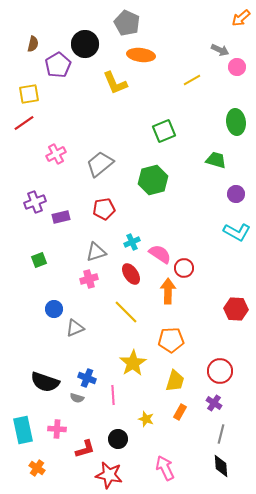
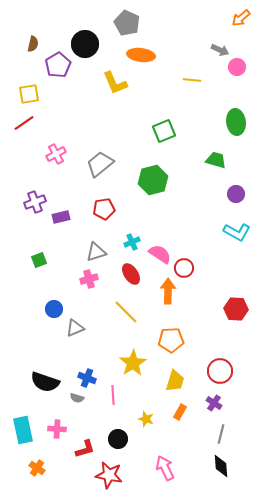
yellow line at (192, 80): rotated 36 degrees clockwise
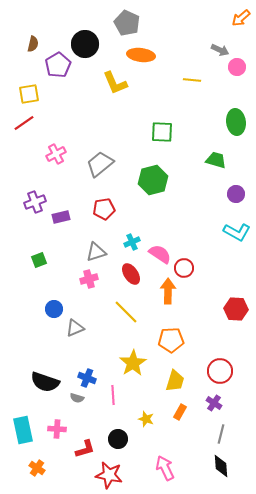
green square at (164, 131): moved 2 px left, 1 px down; rotated 25 degrees clockwise
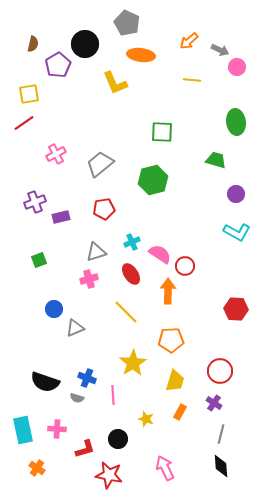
orange arrow at (241, 18): moved 52 px left, 23 px down
red circle at (184, 268): moved 1 px right, 2 px up
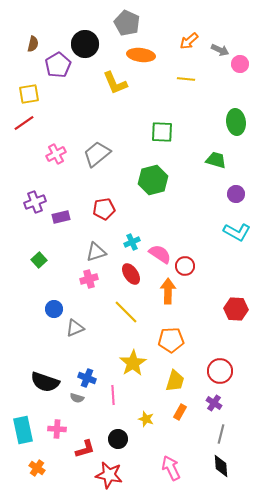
pink circle at (237, 67): moved 3 px right, 3 px up
yellow line at (192, 80): moved 6 px left, 1 px up
gray trapezoid at (100, 164): moved 3 px left, 10 px up
green square at (39, 260): rotated 21 degrees counterclockwise
pink arrow at (165, 468): moved 6 px right
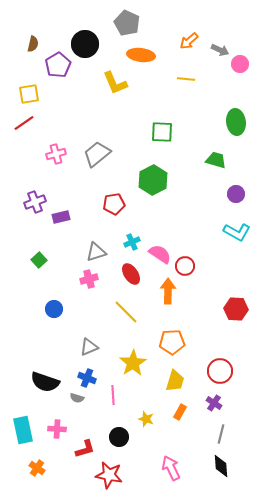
pink cross at (56, 154): rotated 12 degrees clockwise
green hexagon at (153, 180): rotated 12 degrees counterclockwise
red pentagon at (104, 209): moved 10 px right, 5 px up
gray triangle at (75, 328): moved 14 px right, 19 px down
orange pentagon at (171, 340): moved 1 px right, 2 px down
black circle at (118, 439): moved 1 px right, 2 px up
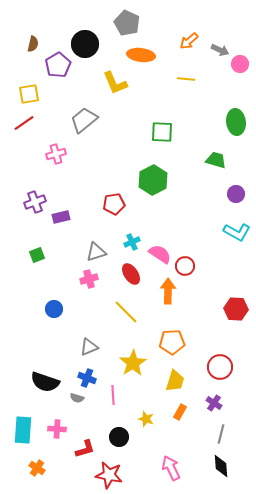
gray trapezoid at (97, 154): moved 13 px left, 34 px up
green square at (39, 260): moved 2 px left, 5 px up; rotated 21 degrees clockwise
red circle at (220, 371): moved 4 px up
cyan rectangle at (23, 430): rotated 16 degrees clockwise
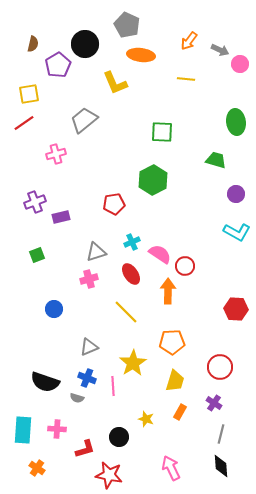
gray pentagon at (127, 23): moved 2 px down
orange arrow at (189, 41): rotated 12 degrees counterclockwise
pink line at (113, 395): moved 9 px up
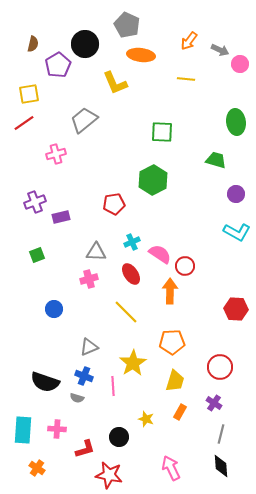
gray triangle at (96, 252): rotated 20 degrees clockwise
orange arrow at (168, 291): moved 2 px right
blue cross at (87, 378): moved 3 px left, 2 px up
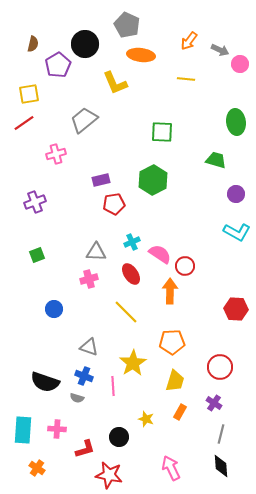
purple rectangle at (61, 217): moved 40 px right, 37 px up
gray triangle at (89, 347): rotated 42 degrees clockwise
